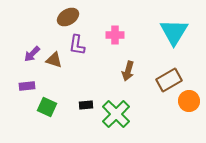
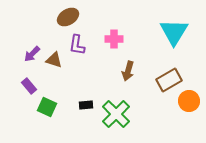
pink cross: moved 1 px left, 4 px down
purple rectangle: moved 2 px right; rotated 56 degrees clockwise
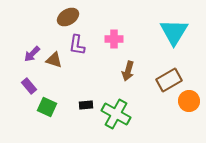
green cross: rotated 16 degrees counterclockwise
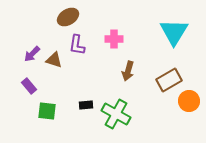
green square: moved 4 px down; rotated 18 degrees counterclockwise
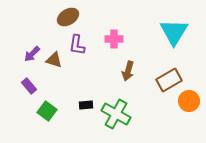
green square: rotated 30 degrees clockwise
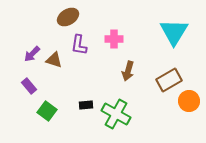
purple L-shape: moved 2 px right
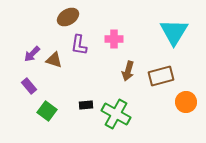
brown rectangle: moved 8 px left, 4 px up; rotated 15 degrees clockwise
orange circle: moved 3 px left, 1 px down
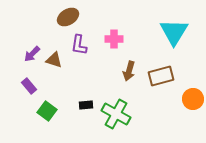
brown arrow: moved 1 px right
orange circle: moved 7 px right, 3 px up
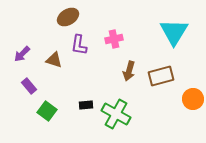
pink cross: rotated 12 degrees counterclockwise
purple arrow: moved 10 px left
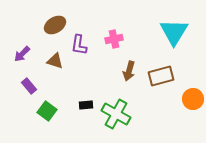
brown ellipse: moved 13 px left, 8 px down
brown triangle: moved 1 px right, 1 px down
